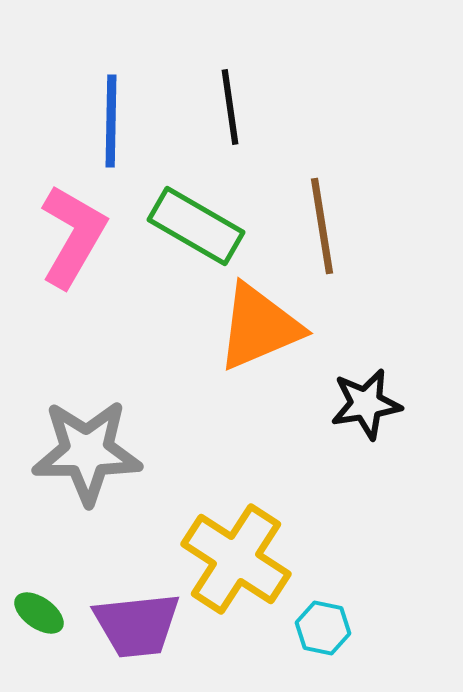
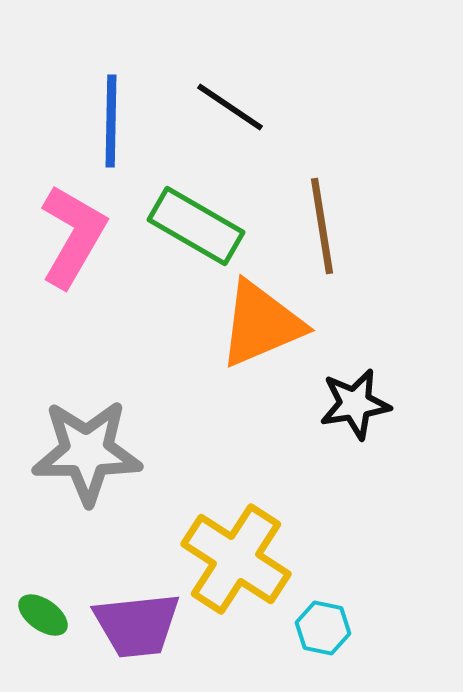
black line: rotated 48 degrees counterclockwise
orange triangle: moved 2 px right, 3 px up
black star: moved 11 px left
green ellipse: moved 4 px right, 2 px down
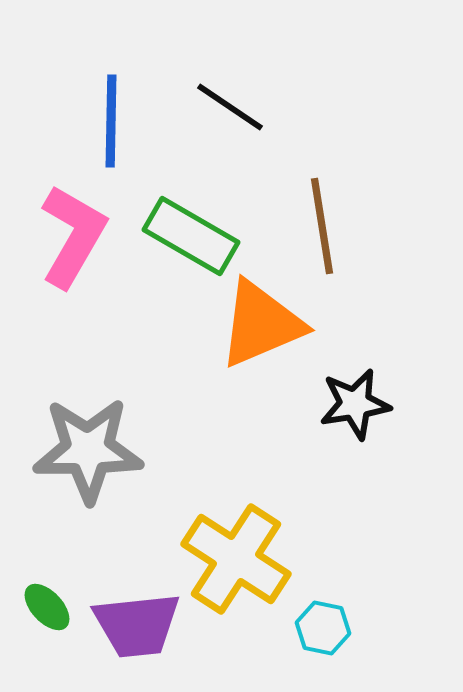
green rectangle: moved 5 px left, 10 px down
gray star: moved 1 px right, 2 px up
green ellipse: moved 4 px right, 8 px up; rotated 12 degrees clockwise
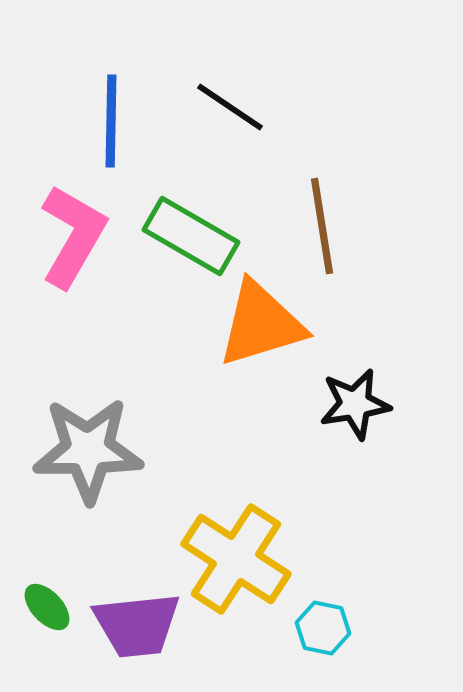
orange triangle: rotated 6 degrees clockwise
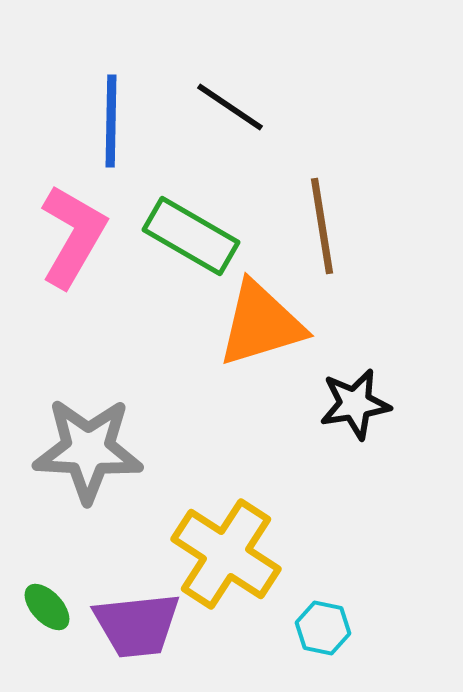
gray star: rotated 3 degrees clockwise
yellow cross: moved 10 px left, 5 px up
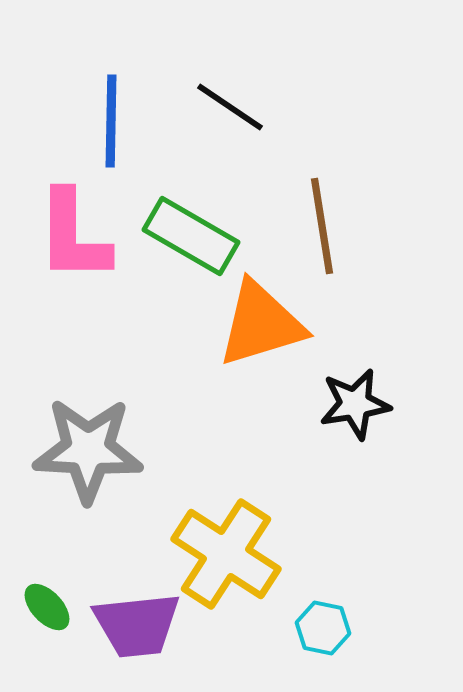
pink L-shape: rotated 150 degrees clockwise
